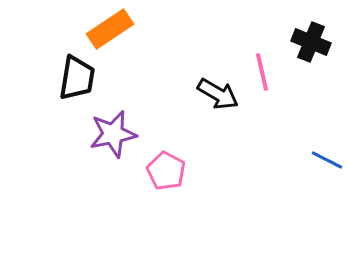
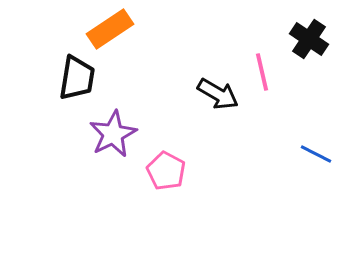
black cross: moved 2 px left, 3 px up; rotated 12 degrees clockwise
purple star: rotated 15 degrees counterclockwise
blue line: moved 11 px left, 6 px up
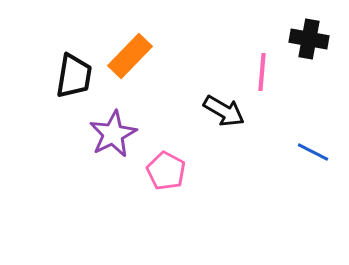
orange rectangle: moved 20 px right, 27 px down; rotated 12 degrees counterclockwise
black cross: rotated 24 degrees counterclockwise
pink line: rotated 18 degrees clockwise
black trapezoid: moved 3 px left, 2 px up
black arrow: moved 6 px right, 17 px down
blue line: moved 3 px left, 2 px up
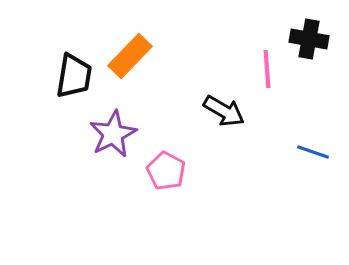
pink line: moved 5 px right, 3 px up; rotated 9 degrees counterclockwise
blue line: rotated 8 degrees counterclockwise
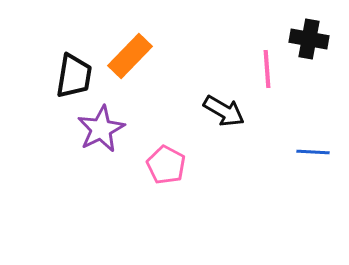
purple star: moved 12 px left, 5 px up
blue line: rotated 16 degrees counterclockwise
pink pentagon: moved 6 px up
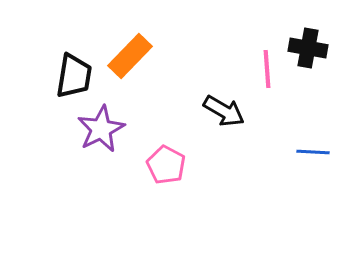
black cross: moved 1 px left, 9 px down
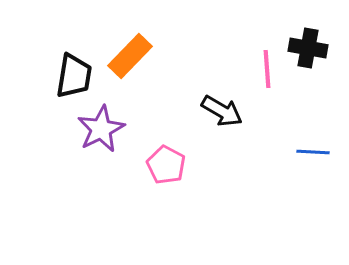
black arrow: moved 2 px left
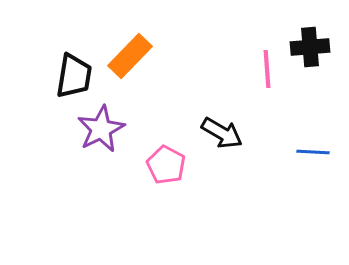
black cross: moved 2 px right, 1 px up; rotated 15 degrees counterclockwise
black arrow: moved 22 px down
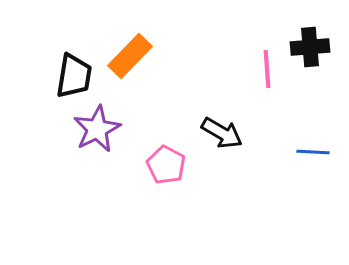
purple star: moved 4 px left
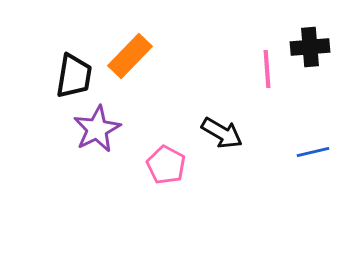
blue line: rotated 16 degrees counterclockwise
